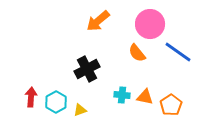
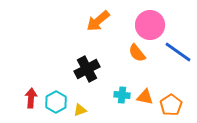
pink circle: moved 1 px down
red arrow: moved 1 px down
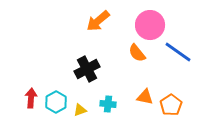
cyan cross: moved 14 px left, 9 px down
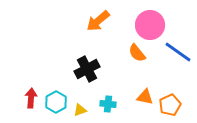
orange pentagon: moved 1 px left; rotated 10 degrees clockwise
